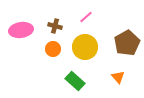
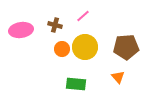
pink line: moved 3 px left, 1 px up
brown cross: moved 1 px up
brown pentagon: moved 1 px left, 4 px down; rotated 25 degrees clockwise
orange circle: moved 9 px right
green rectangle: moved 1 px right, 3 px down; rotated 36 degrees counterclockwise
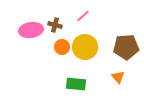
pink ellipse: moved 10 px right
orange circle: moved 2 px up
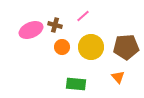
pink ellipse: rotated 15 degrees counterclockwise
yellow circle: moved 6 px right
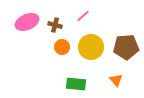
pink ellipse: moved 4 px left, 8 px up
orange triangle: moved 2 px left, 3 px down
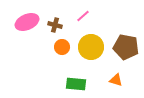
brown pentagon: rotated 15 degrees clockwise
orange triangle: rotated 32 degrees counterclockwise
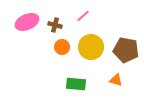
brown pentagon: moved 3 px down
